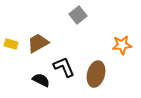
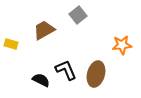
brown trapezoid: moved 6 px right, 13 px up
black L-shape: moved 2 px right, 3 px down
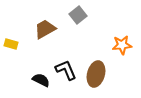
brown trapezoid: moved 1 px right, 1 px up
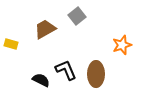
gray square: moved 1 px left, 1 px down
orange star: rotated 12 degrees counterclockwise
brown ellipse: rotated 15 degrees counterclockwise
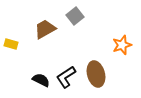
gray square: moved 2 px left
black L-shape: moved 7 px down; rotated 100 degrees counterclockwise
brown ellipse: rotated 15 degrees counterclockwise
